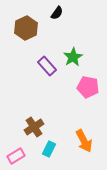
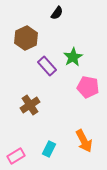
brown hexagon: moved 10 px down
brown cross: moved 4 px left, 22 px up
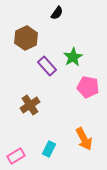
orange arrow: moved 2 px up
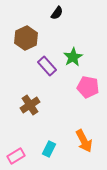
orange arrow: moved 2 px down
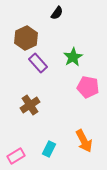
purple rectangle: moved 9 px left, 3 px up
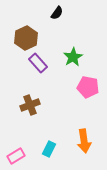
brown cross: rotated 12 degrees clockwise
orange arrow: rotated 20 degrees clockwise
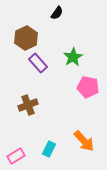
brown cross: moved 2 px left
orange arrow: rotated 35 degrees counterclockwise
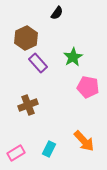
pink rectangle: moved 3 px up
